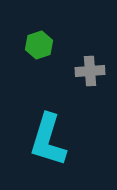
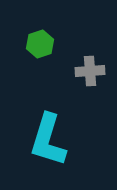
green hexagon: moved 1 px right, 1 px up
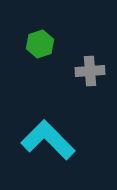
cyan L-shape: rotated 118 degrees clockwise
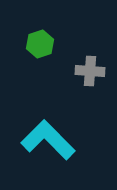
gray cross: rotated 8 degrees clockwise
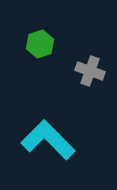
gray cross: rotated 16 degrees clockwise
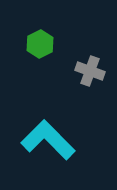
green hexagon: rotated 8 degrees counterclockwise
